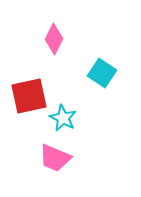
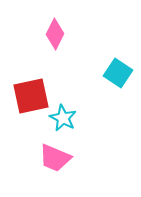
pink diamond: moved 1 px right, 5 px up
cyan square: moved 16 px right
red square: moved 2 px right
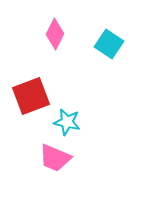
cyan square: moved 9 px left, 29 px up
red square: rotated 9 degrees counterclockwise
cyan star: moved 4 px right, 4 px down; rotated 16 degrees counterclockwise
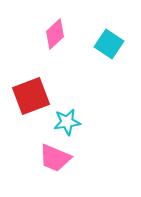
pink diamond: rotated 20 degrees clockwise
cyan star: rotated 20 degrees counterclockwise
